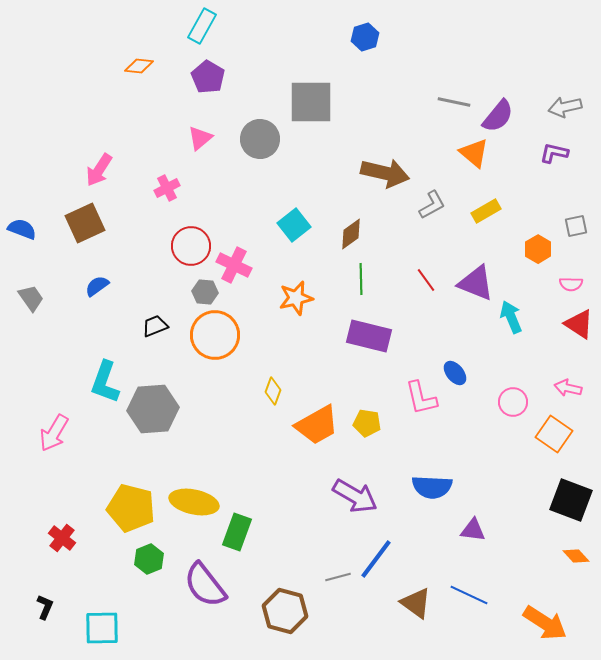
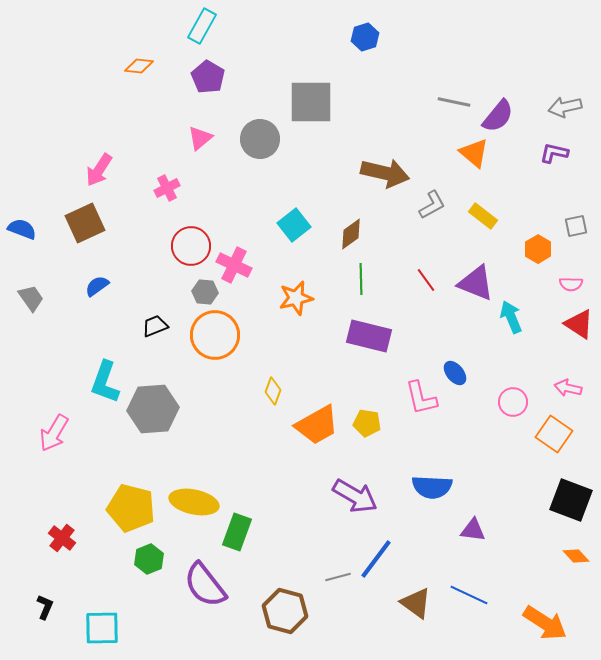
yellow rectangle at (486, 211): moved 3 px left, 5 px down; rotated 68 degrees clockwise
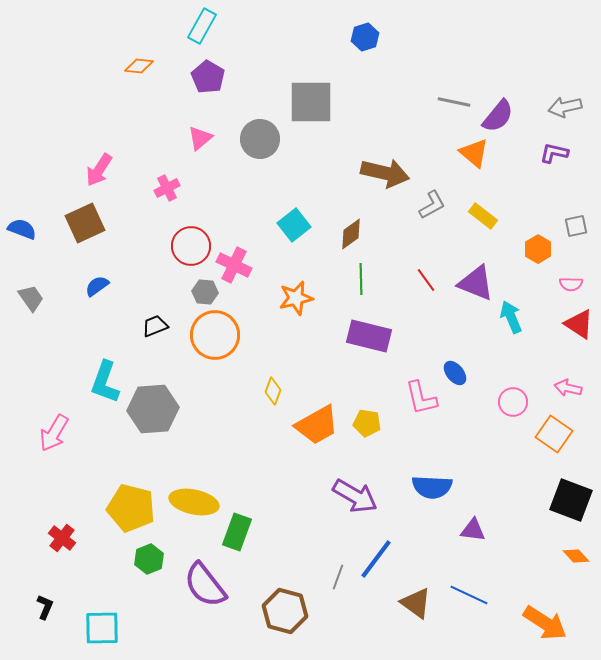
gray line at (338, 577): rotated 55 degrees counterclockwise
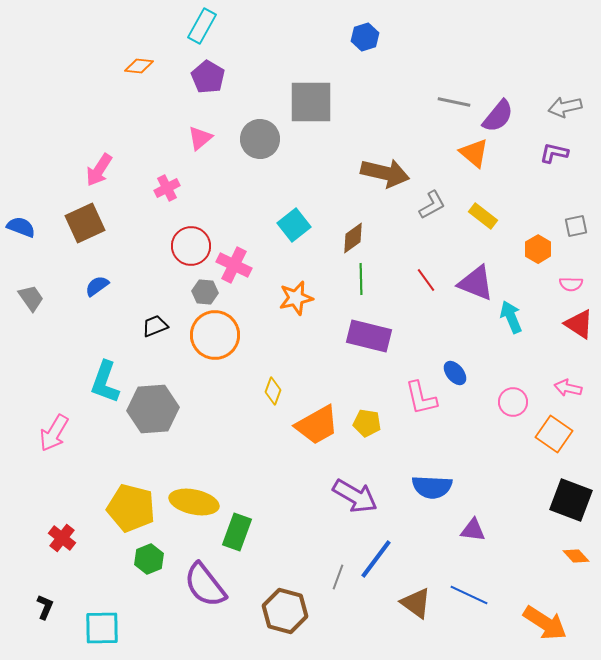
blue semicircle at (22, 229): moved 1 px left, 2 px up
brown diamond at (351, 234): moved 2 px right, 4 px down
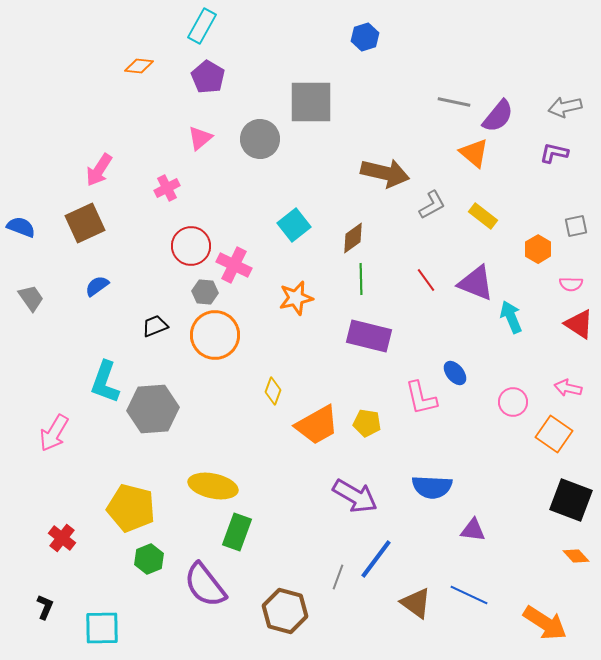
yellow ellipse at (194, 502): moved 19 px right, 16 px up
